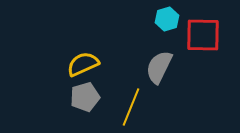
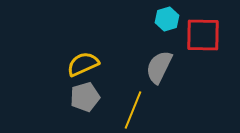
yellow line: moved 2 px right, 3 px down
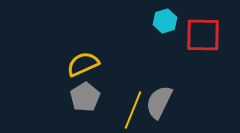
cyan hexagon: moved 2 px left, 2 px down
gray semicircle: moved 35 px down
gray pentagon: rotated 16 degrees counterclockwise
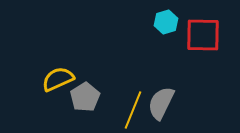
cyan hexagon: moved 1 px right, 1 px down
yellow semicircle: moved 25 px left, 15 px down
gray semicircle: moved 2 px right, 1 px down
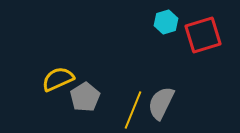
red square: rotated 18 degrees counterclockwise
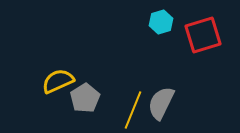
cyan hexagon: moved 5 px left
yellow semicircle: moved 2 px down
gray pentagon: moved 1 px down
